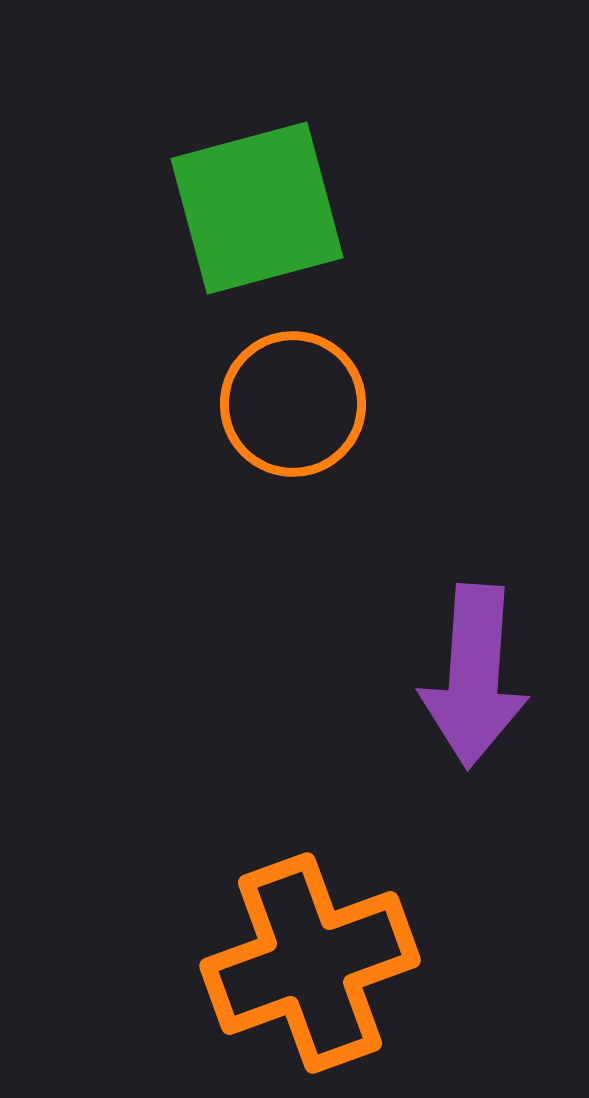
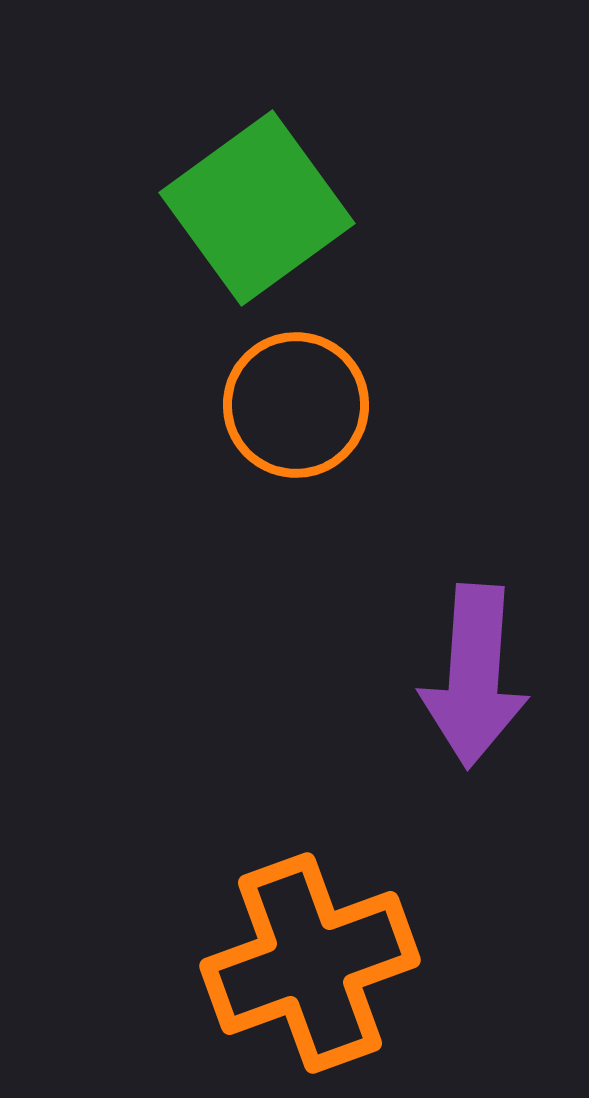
green square: rotated 21 degrees counterclockwise
orange circle: moved 3 px right, 1 px down
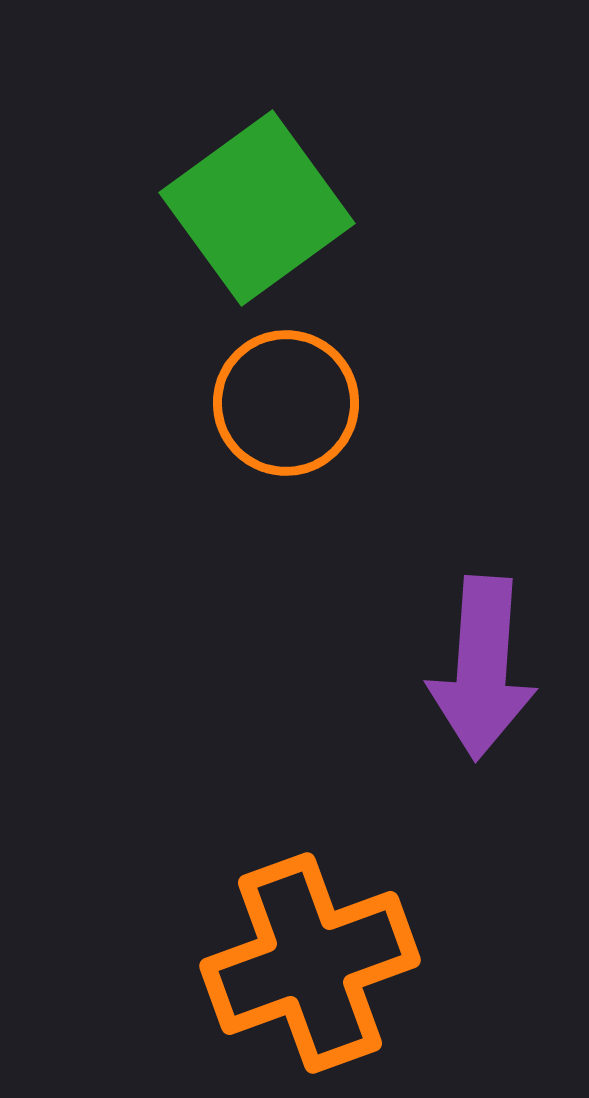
orange circle: moved 10 px left, 2 px up
purple arrow: moved 8 px right, 8 px up
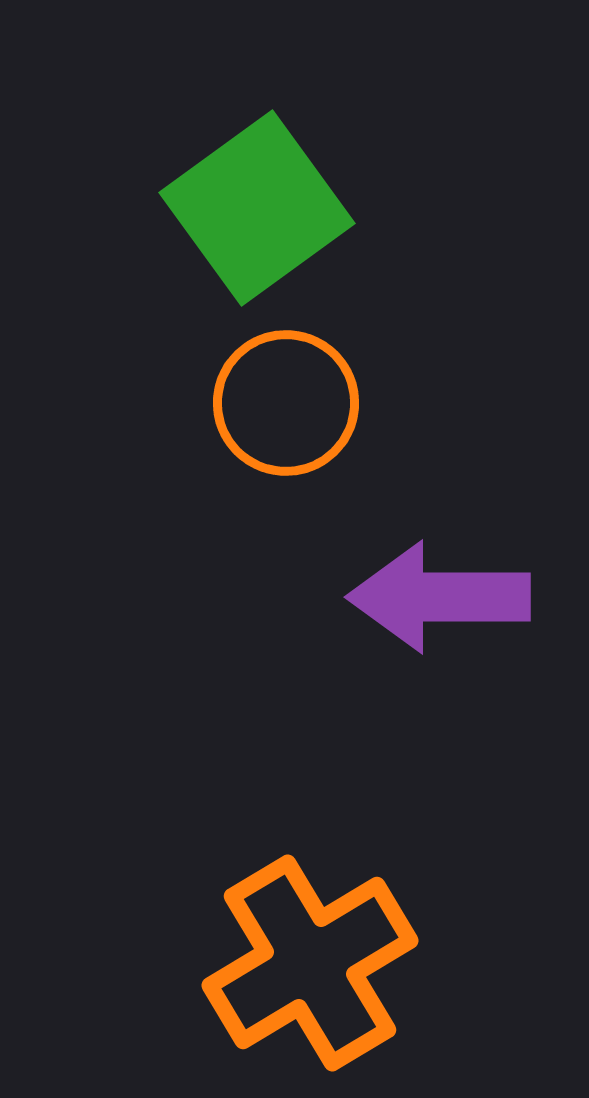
purple arrow: moved 43 px left, 71 px up; rotated 86 degrees clockwise
orange cross: rotated 11 degrees counterclockwise
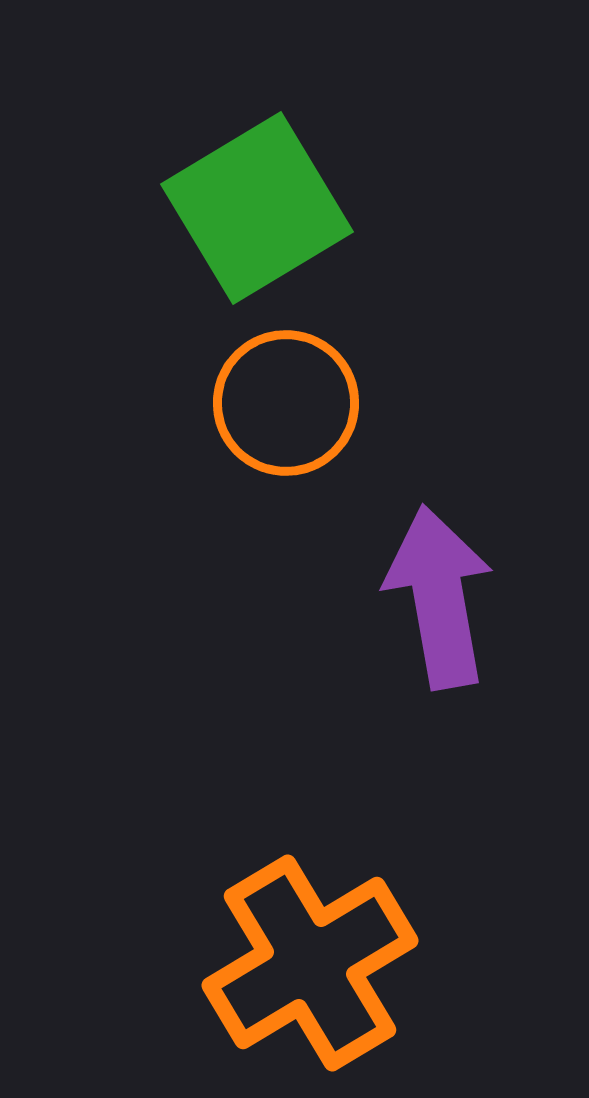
green square: rotated 5 degrees clockwise
purple arrow: rotated 80 degrees clockwise
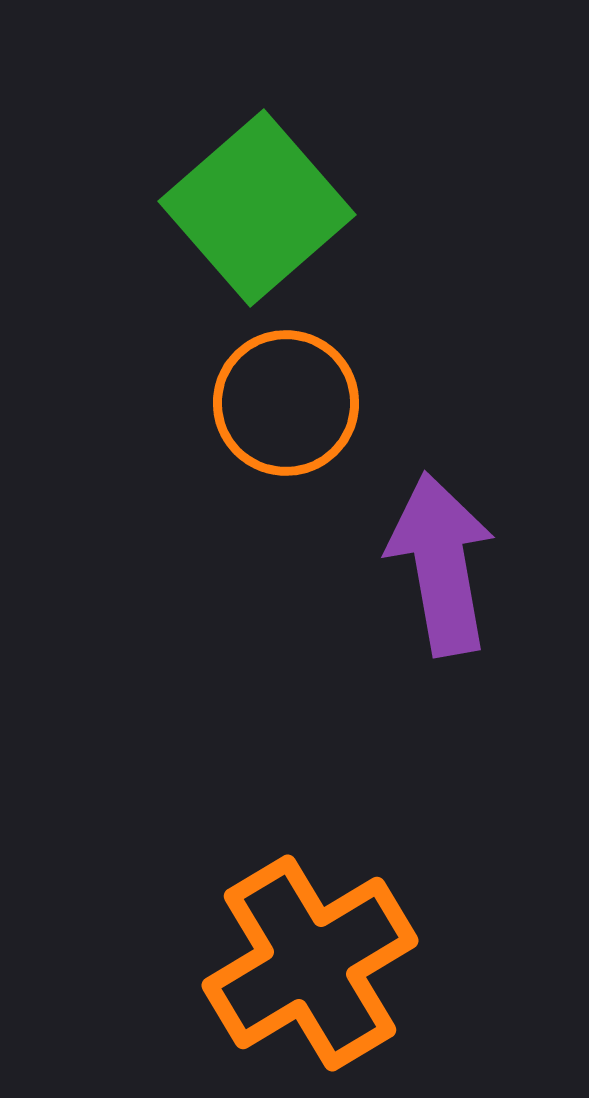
green square: rotated 10 degrees counterclockwise
purple arrow: moved 2 px right, 33 px up
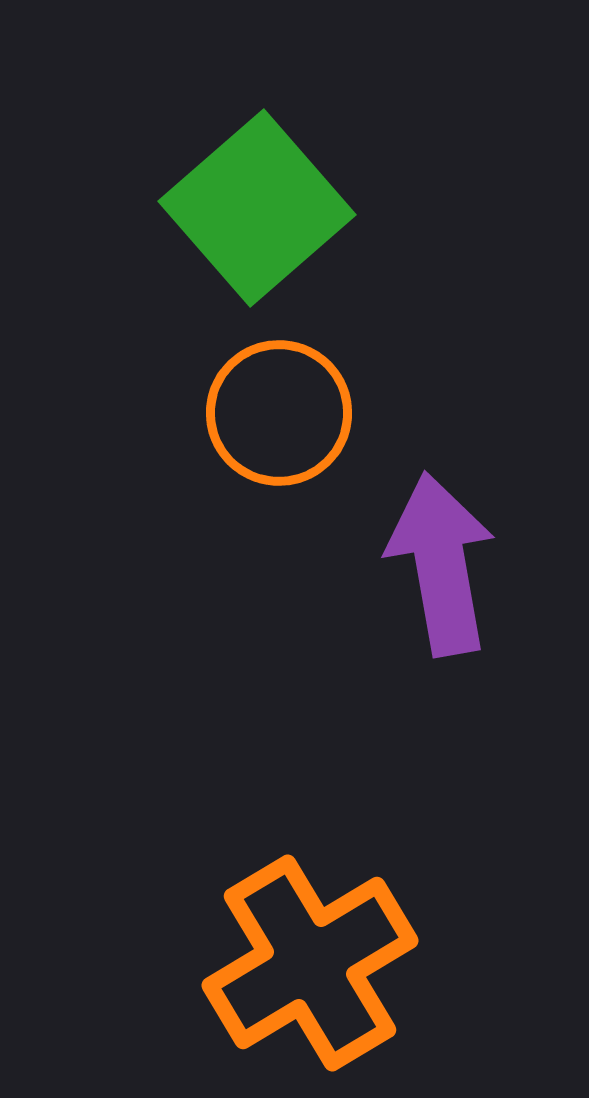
orange circle: moved 7 px left, 10 px down
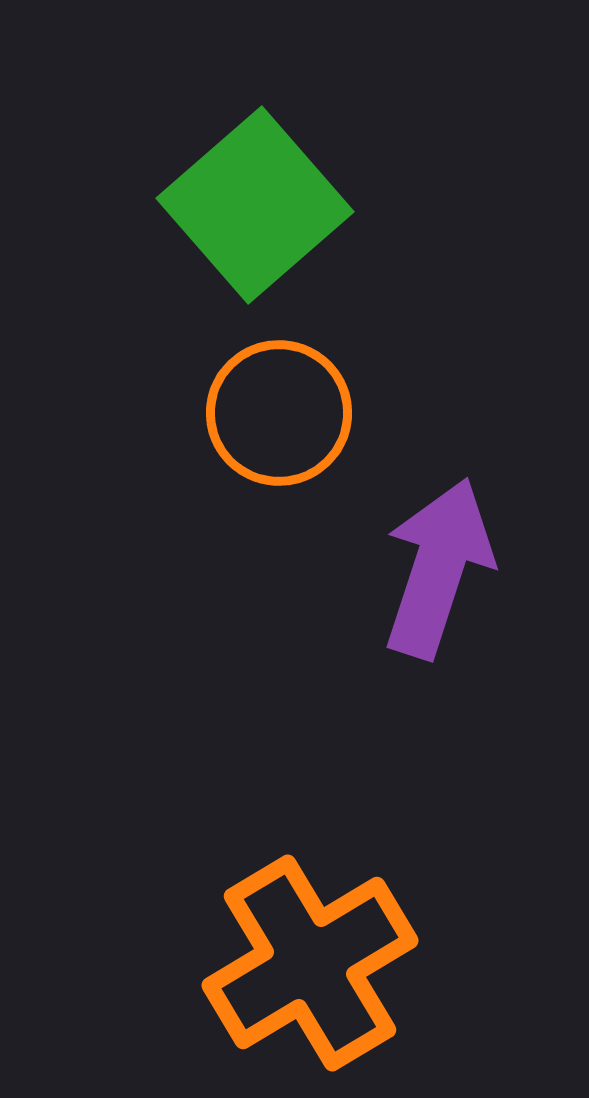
green square: moved 2 px left, 3 px up
purple arrow: moved 3 px left, 4 px down; rotated 28 degrees clockwise
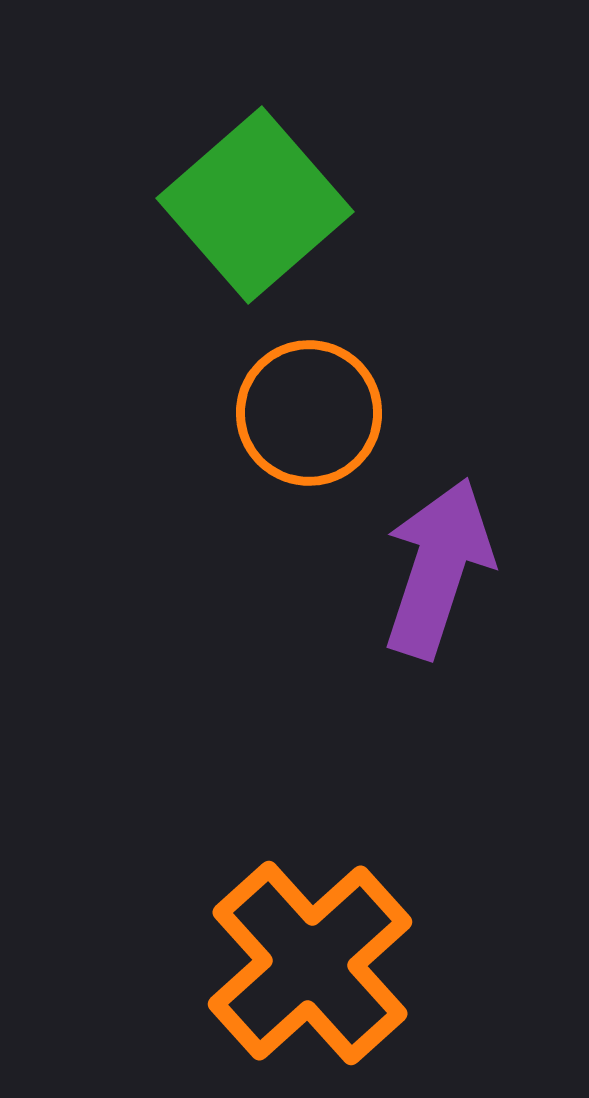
orange circle: moved 30 px right
orange cross: rotated 11 degrees counterclockwise
